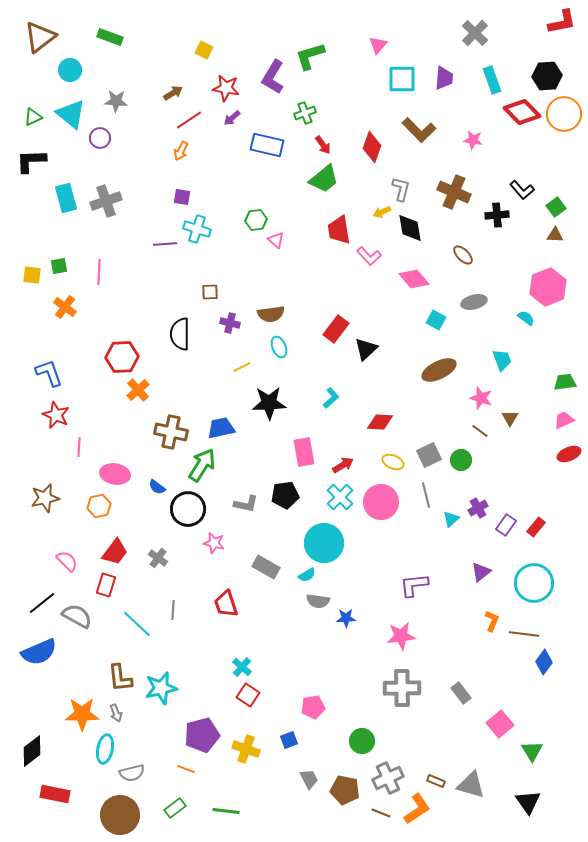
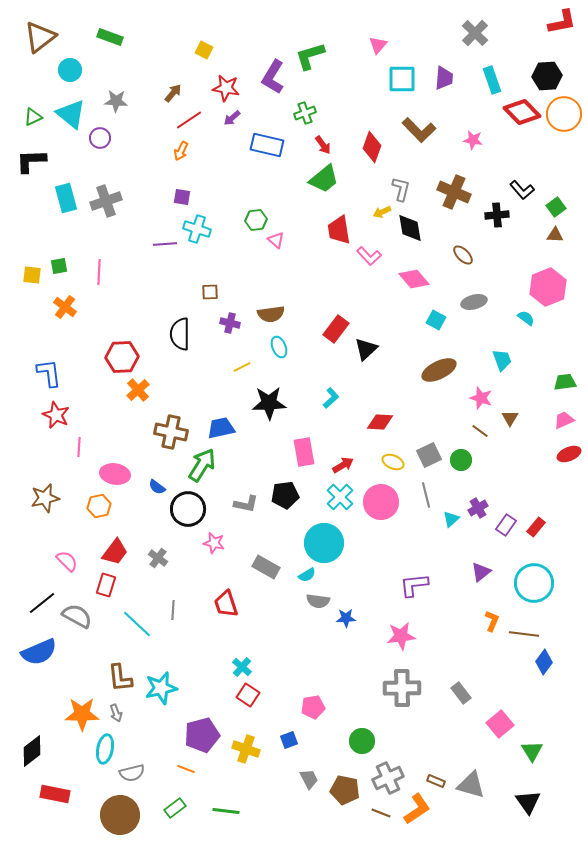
brown arrow at (173, 93): rotated 18 degrees counterclockwise
blue L-shape at (49, 373): rotated 12 degrees clockwise
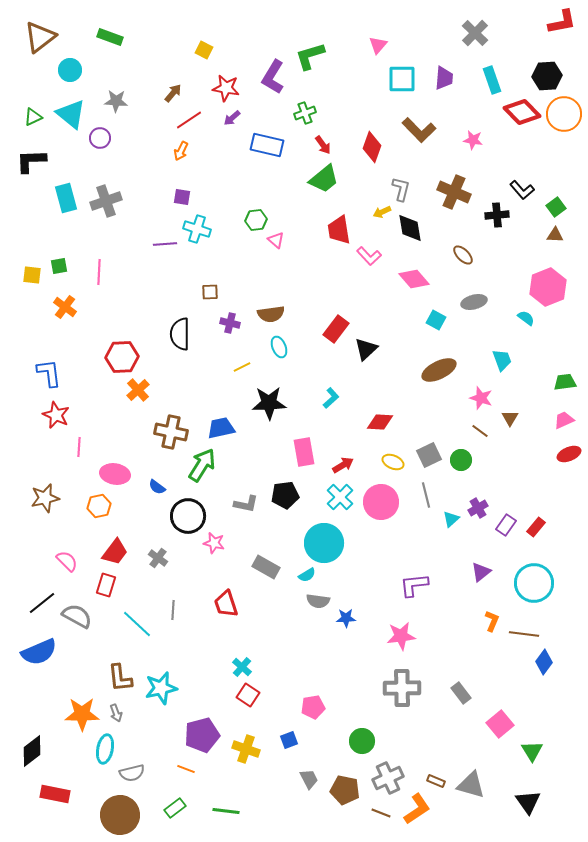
black circle at (188, 509): moved 7 px down
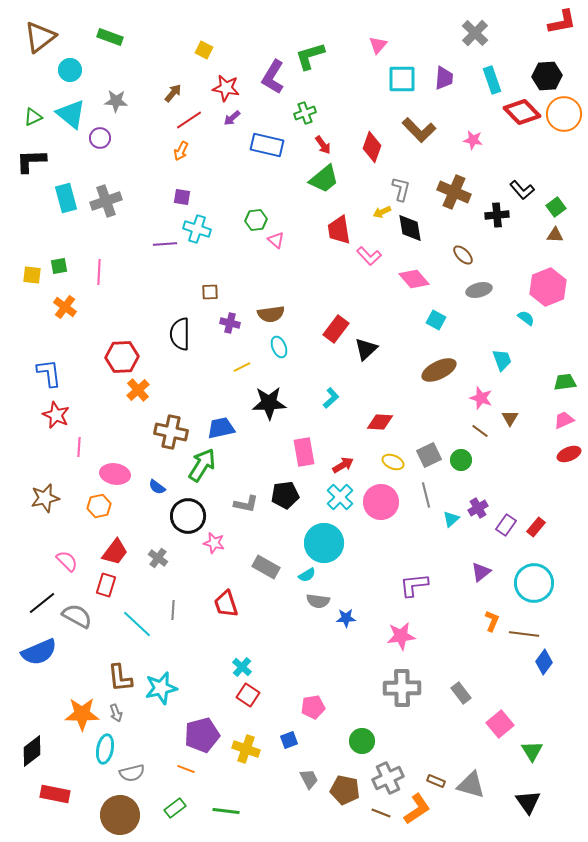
gray ellipse at (474, 302): moved 5 px right, 12 px up
